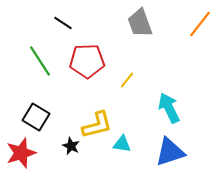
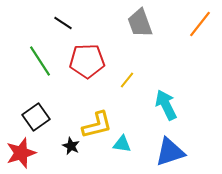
cyan arrow: moved 3 px left, 3 px up
black square: rotated 24 degrees clockwise
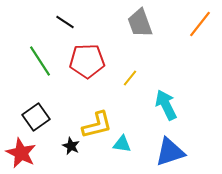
black line: moved 2 px right, 1 px up
yellow line: moved 3 px right, 2 px up
red star: rotated 28 degrees counterclockwise
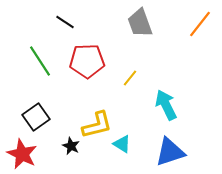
cyan triangle: rotated 24 degrees clockwise
red star: moved 1 px right, 1 px down
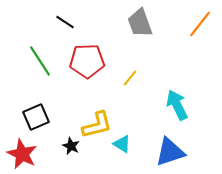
cyan arrow: moved 11 px right
black square: rotated 12 degrees clockwise
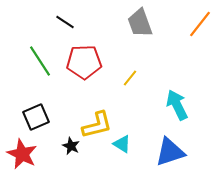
red pentagon: moved 3 px left, 1 px down
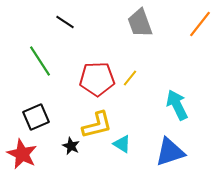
red pentagon: moved 13 px right, 17 px down
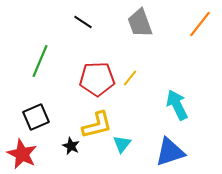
black line: moved 18 px right
green line: rotated 56 degrees clockwise
cyan triangle: rotated 36 degrees clockwise
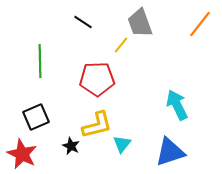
green line: rotated 24 degrees counterclockwise
yellow line: moved 9 px left, 33 px up
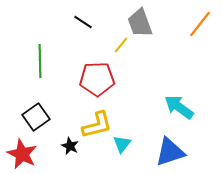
cyan arrow: moved 2 px right, 2 px down; rotated 28 degrees counterclockwise
black square: rotated 12 degrees counterclockwise
black star: moved 1 px left
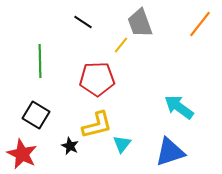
black square: moved 2 px up; rotated 24 degrees counterclockwise
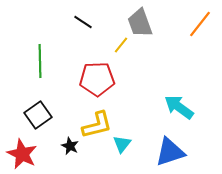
black square: moved 2 px right; rotated 24 degrees clockwise
